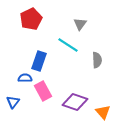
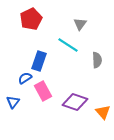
blue semicircle: rotated 32 degrees counterclockwise
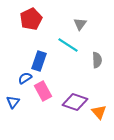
orange triangle: moved 4 px left
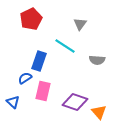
cyan line: moved 3 px left, 1 px down
gray semicircle: rotated 98 degrees clockwise
pink rectangle: rotated 42 degrees clockwise
blue triangle: rotated 24 degrees counterclockwise
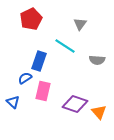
purple diamond: moved 2 px down
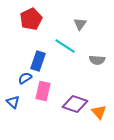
blue rectangle: moved 1 px left
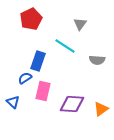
purple diamond: moved 3 px left; rotated 15 degrees counterclockwise
orange triangle: moved 2 px right, 3 px up; rotated 35 degrees clockwise
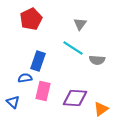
cyan line: moved 8 px right, 2 px down
blue semicircle: rotated 24 degrees clockwise
purple diamond: moved 3 px right, 6 px up
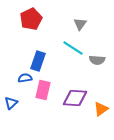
pink rectangle: moved 1 px up
blue triangle: moved 2 px left, 1 px down; rotated 32 degrees clockwise
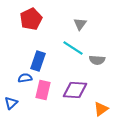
purple diamond: moved 8 px up
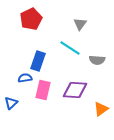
cyan line: moved 3 px left
